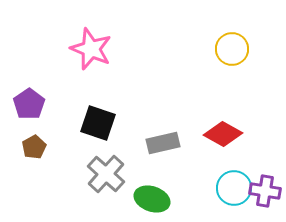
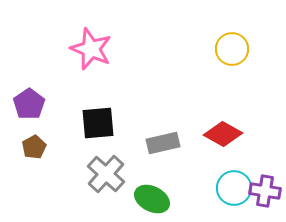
black square: rotated 24 degrees counterclockwise
green ellipse: rotated 8 degrees clockwise
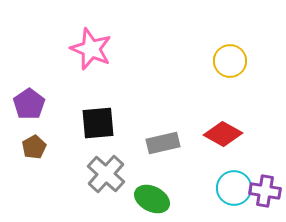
yellow circle: moved 2 px left, 12 px down
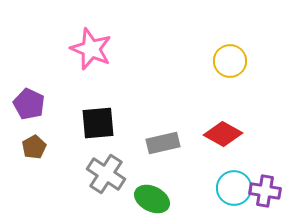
purple pentagon: rotated 12 degrees counterclockwise
gray cross: rotated 9 degrees counterclockwise
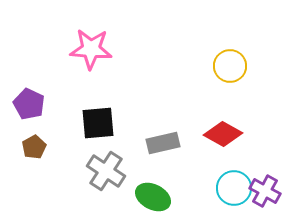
pink star: rotated 18 degrees counterclockwise
yellow circle: moved 5 px down
gray cross: moved 3 px up
purple cross: rotated 20 degrees clockwise
green ellipse: moved 1 px right, 2 px up
